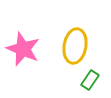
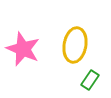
yellow ellipse: moved 1 px up
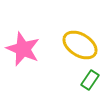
yellow ellipse: moved 5 px right; rotated 68 degrees counterclockwise
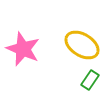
yellow ellipse: moved 2 px right
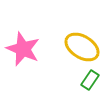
yellow ellipse: moved 2 px down
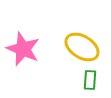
green rectangle: rotated 30 degrees counterclockwise
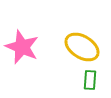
pink star: moved 1 px left, 2 px up
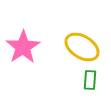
pink star: moved 1 px right; rotated 16 degrees clockwise
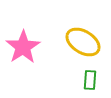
yellow ellipse: moved 1 px right, 5 px up
